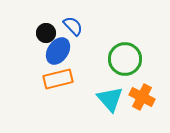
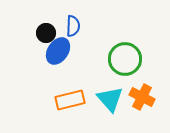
blue semicircle: rotated 45 degrees clockwise
orange rectangle: moved 12 px right, 21 px down
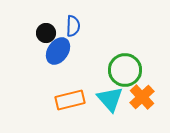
green circle: moved 11 px down
orange cross: rotated 20 degrees clockwise
